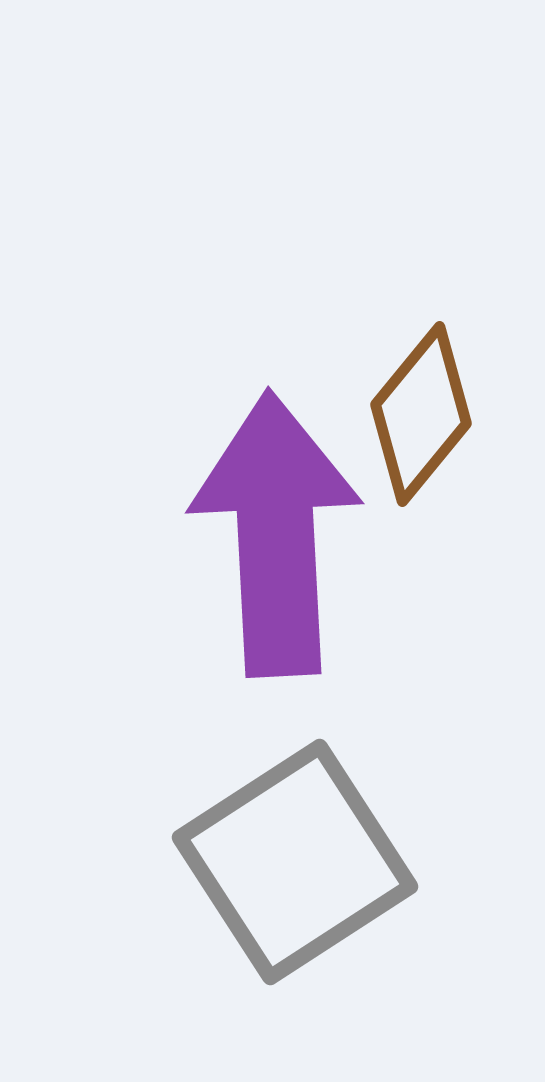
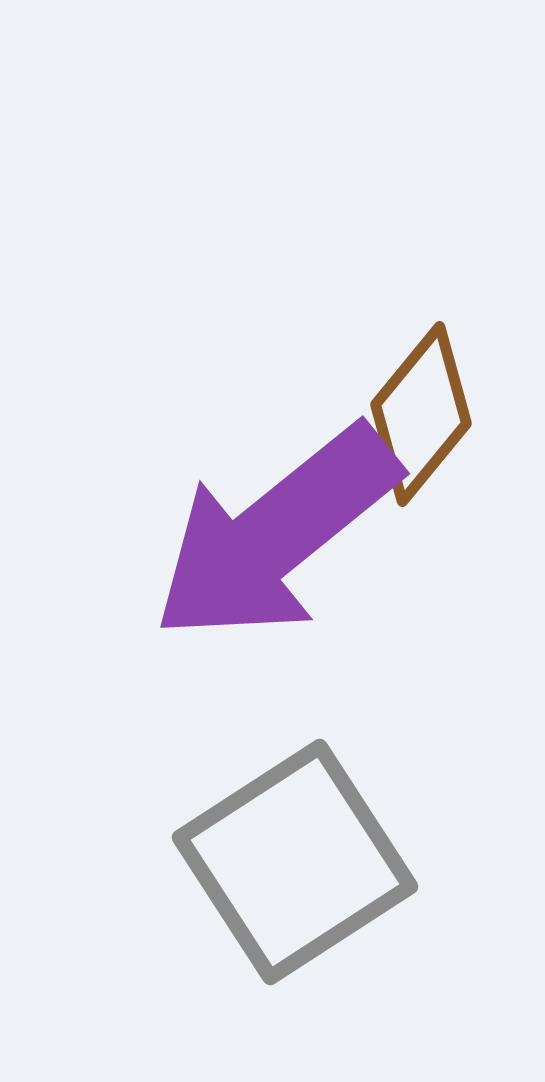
purple arrow: rotated 126 degrees counterclockwise
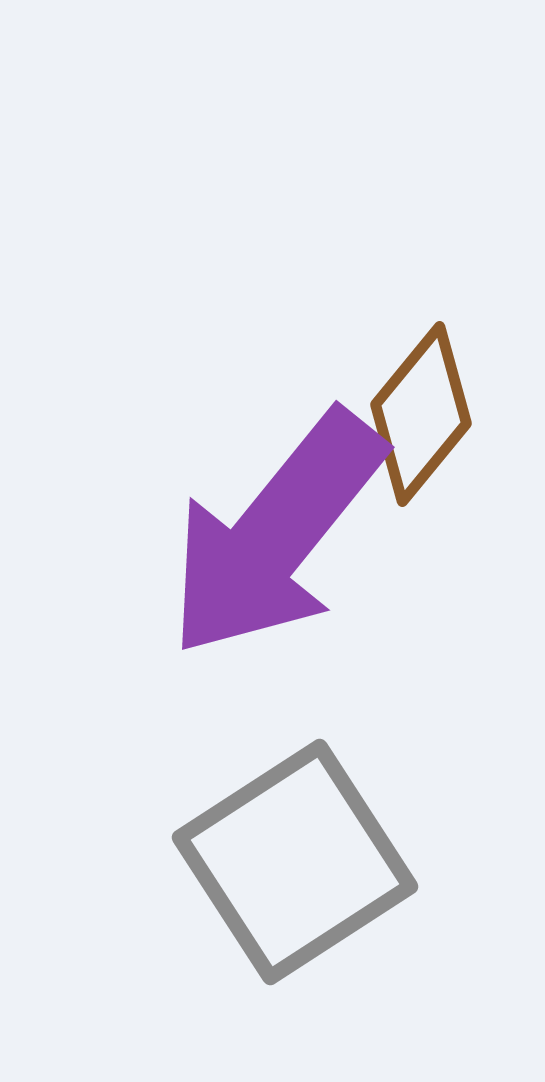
purple arrow: rotated 12 degrees counterclockwise
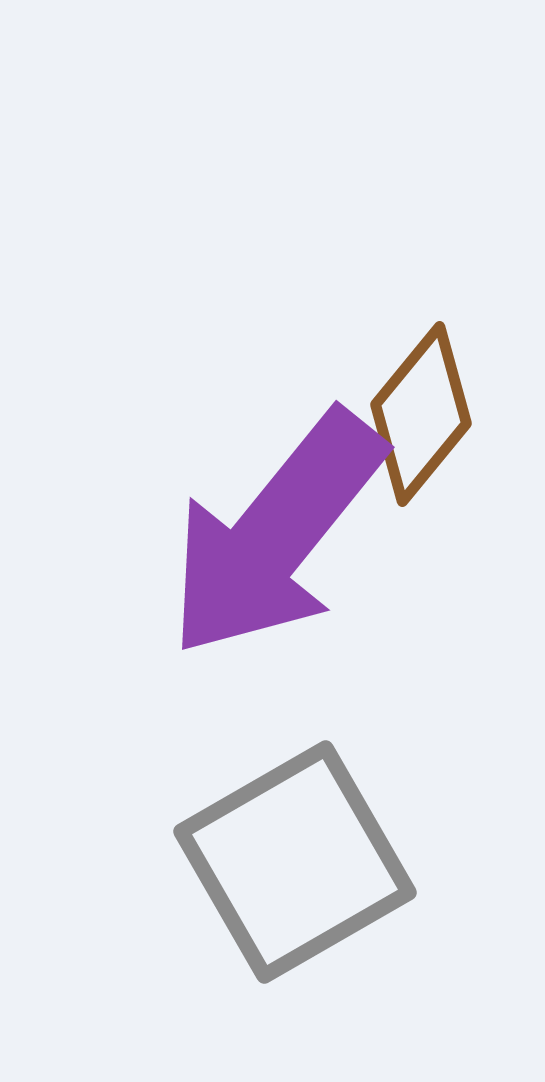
gray square: rotated 3 degrees clockwise
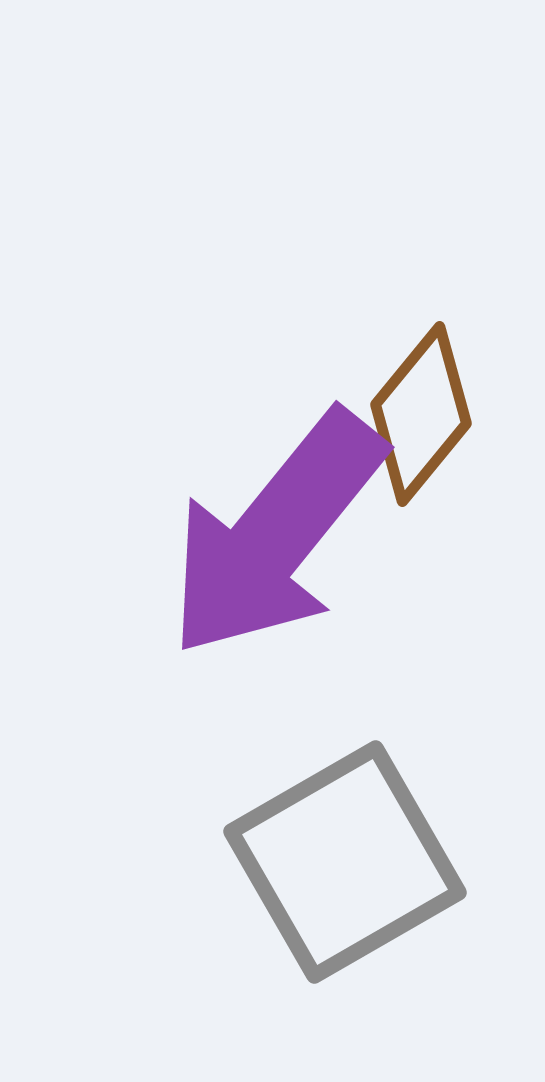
gray square: moved 50 px right
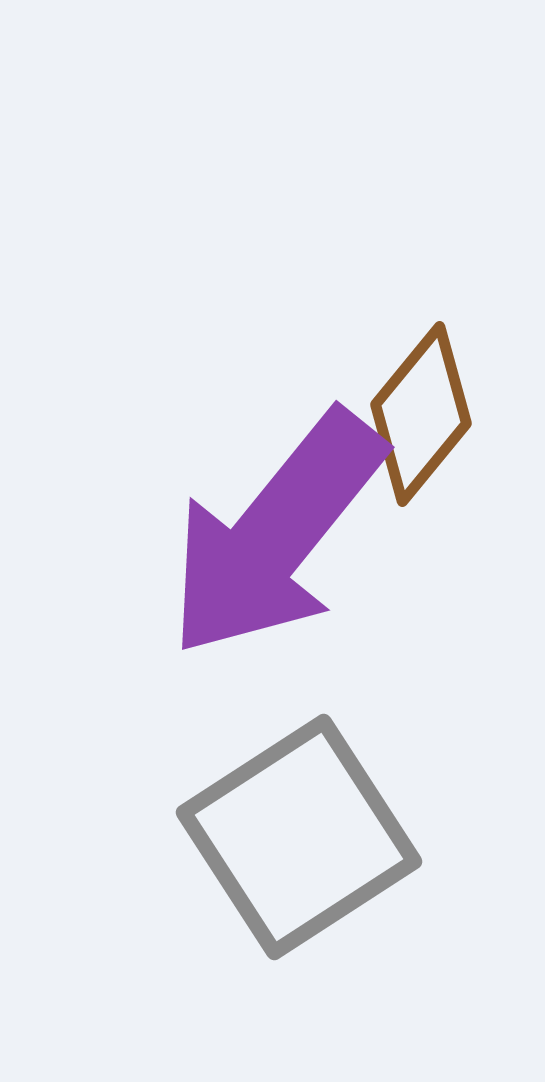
gray square: moved 46 px left, 25 px up; rotated 3 degrees counterclockwise
